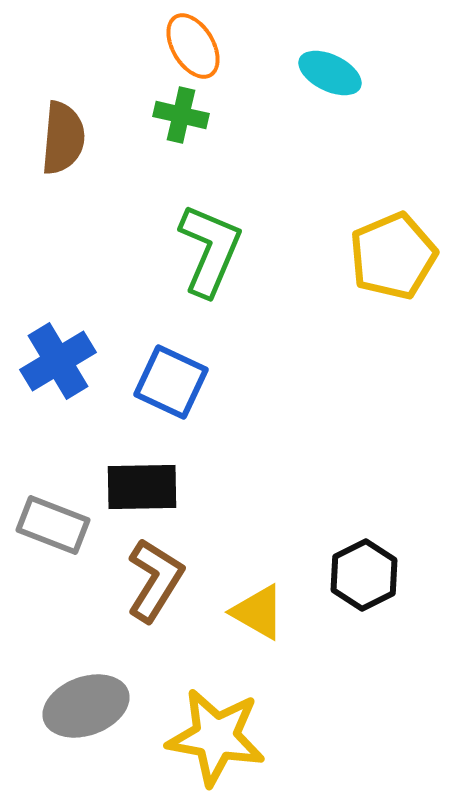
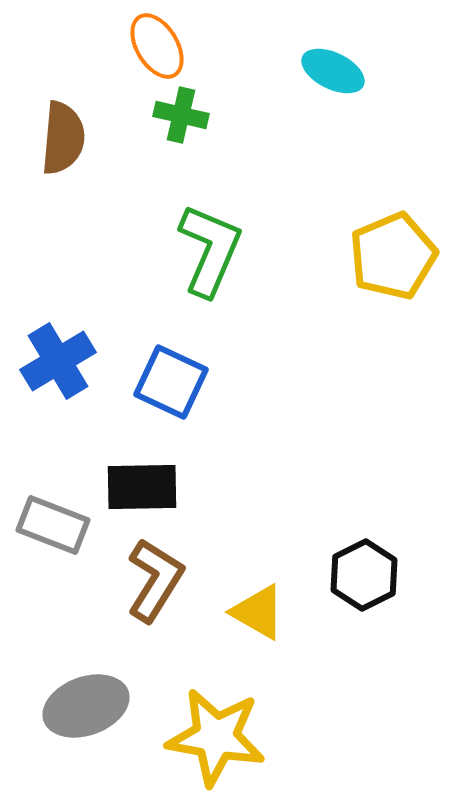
orange ellipse: moved 36 px left
cyan ellipse: moved 3 px right, 2 px up
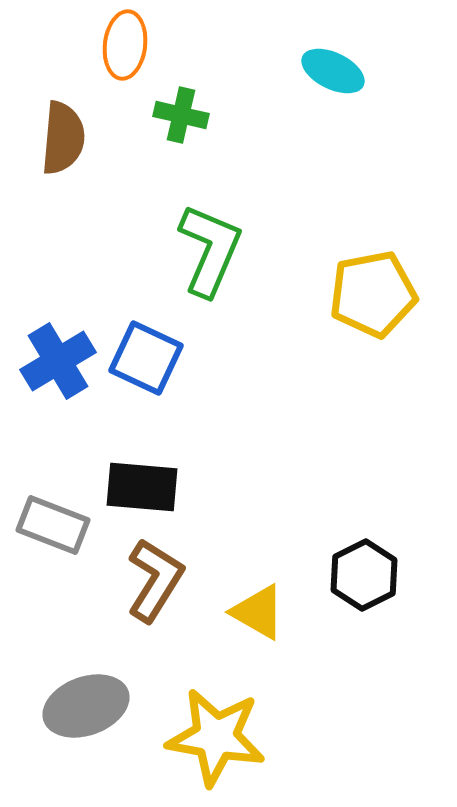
orange ellipse: moved 32 px left, 1 px up; rotated 38 degrees clockwise
yellow pentagon: moved 20 px left, 38 px down; rotated 12 degrees clockwise
blue square: moved 25 px left, 24 px up
black rectangle: rotated 6 degrees clockwise
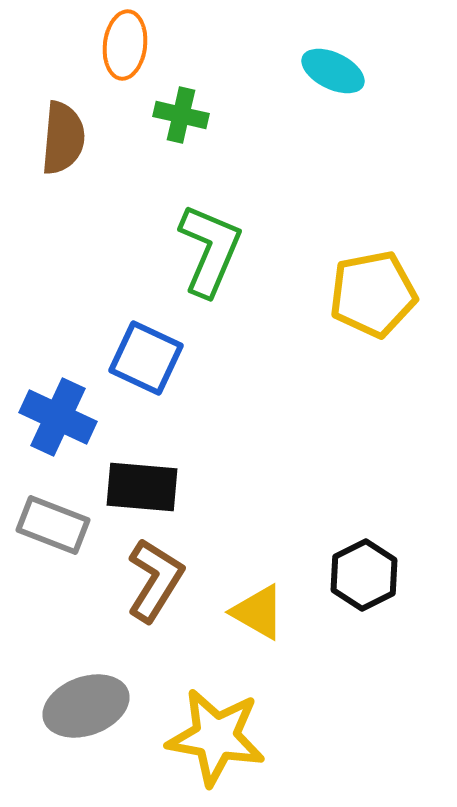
blue cross: moved 56 px down; rotated 34 degrees counterclockwise
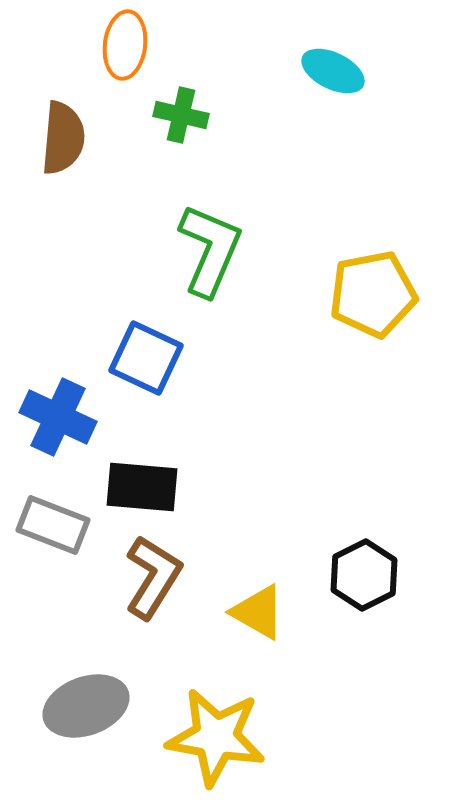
brown L-shape: moved 2 px left, 3 px up
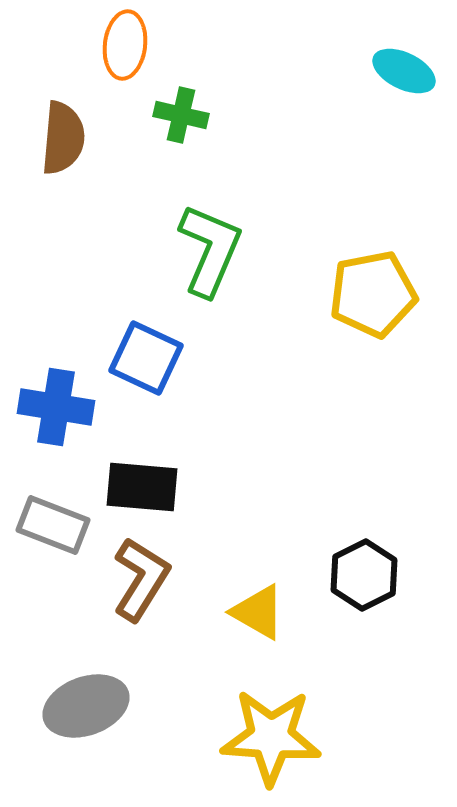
cyan ellipse: moved 71 px right
blue cross: moved 2 px left, 10 px up; rotated 16 degrees counterclockwise
brown L-shape: moved 12 px left, 2 px down
yellow star: moved 55 px right; rotated 6 degrees counterclockwise
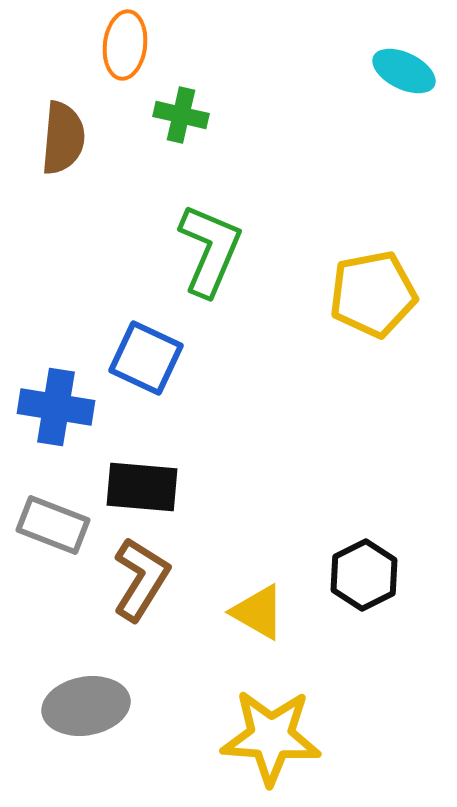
gray ellipse: rotated 10 degrees clockwise
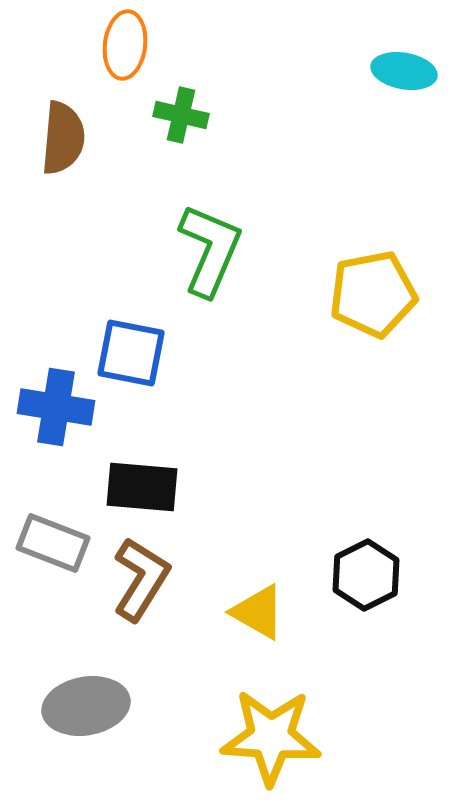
cyan ellipse: rotated 16 degrees counterclockwise
blue square: moved 15 px left, 5 px up; rotated 14 degrees counterclockwise
gray rectangle: moved 18 px down
black hexagon: moved 2 px right
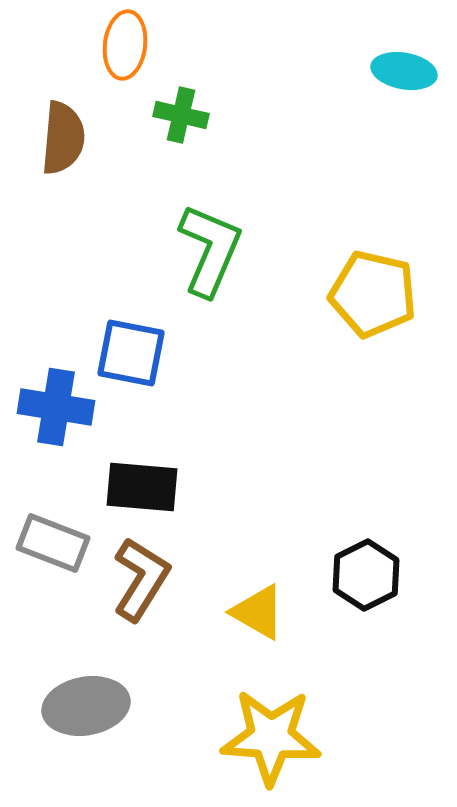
yellow pentagon: rotated 24 degrees clockwise
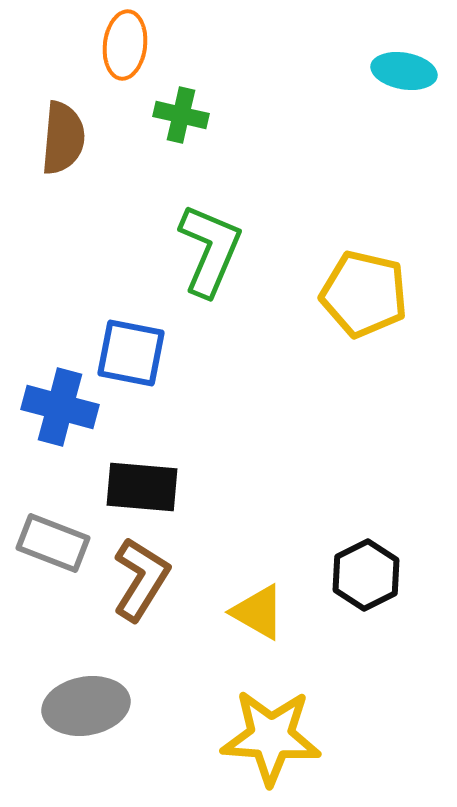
yellow pentagon: moved 9 px left
blue cross: moved 4 px right; rotated 6 degrees clockwise
